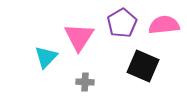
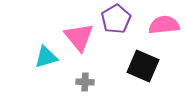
purple pentagon: moved 6 px left, 4 px up
pink triangle: rotated 12 degrees counterclockwise
cyan triangle: rotated 30 degrees clockwise
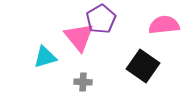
purple pentagon: moved 15 px left
cyan triangle: moved 1 px left
black square: rotated 12 degrees clockwise
gray cross: moved 2 px left
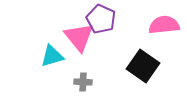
purple pentagon: rotated 16 degrees counterclockwise
cyan triangle: moved 7 px right, 1 px up
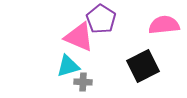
purple pentagon: rotated 8 degrees clockwise
pink triangle: rotated 28 degrees counterclockwise
cyan triangle: moved 16 px right, 10 px down
black square: rotated 28 degrees clockwise
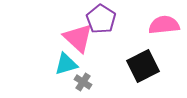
pink triangle: moved 1 px left, 1 px down; rotated 20 degrees clockwise
cyan triangle: moved 2 px left, 2 px up
gray cross: rotated 30 degrees clockwise
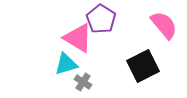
pink semicircle: rotated 56 degrees clockwise
pink triangle: rotated 12 degrees counterclockwise
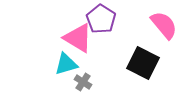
black square: moved 3 px up; rotated 36 degrees counterclockwise
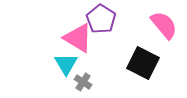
cyan triangle: rotated 45 degrees counterclockwise
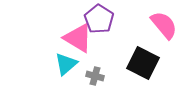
purple pentagon: moved 2 px left
cyan triangle: rotated 20 degrees clockwise
gray cross: moved 12 px right, 6 px up; rotated 18 degrees counterclockwise
